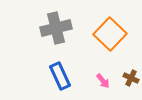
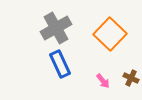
gray cross: rotated 16 degrees counterclockwise
blue rectangle: moved 12 px up
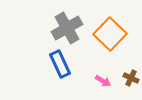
gray cross: moved 11 px right
pink arrow: rotated 21 degrees counterclockwise
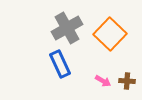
brown cross: moved 4 px left, 3 px down; rotated 21 degrees counterclockwise
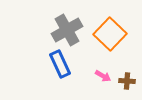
gray cross: moved 2 px down
pink arrow: moved 5 px up
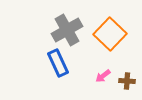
blue rectangle: moved 2 px left, 1 px up
pink arrow: rotated 112 degrees clockwise
